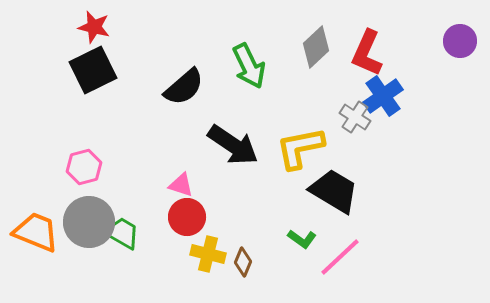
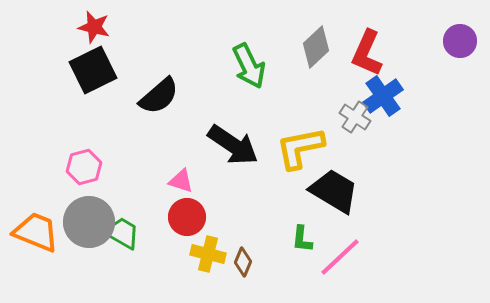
black semicircle: moved 25 px left, 9 px down
pink triangle: moved 4 px up
green L-shape: rotated 60 degrees clockwise
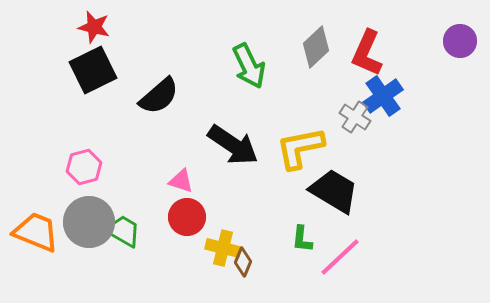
green trapezoid: moved 1 px right, 2 px up
yellow cross: moved 15 px right, 6 px up
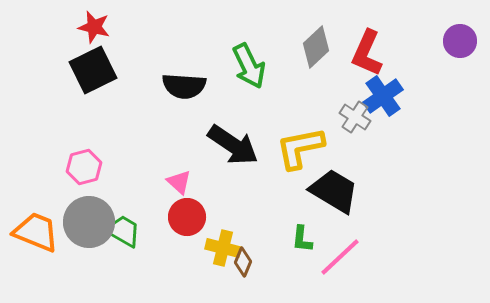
black semicircle: moved 25 px right, 10 px up; rotated 45 degrees clockwise
pink triangle: moved 2 px left, 1 px down; rotated 24 degrees clockwise
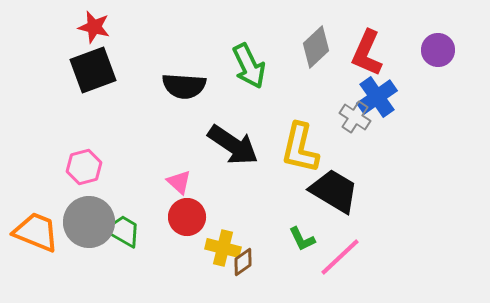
purple circle: moved 22 px left, 9 px down
black square: rotated 6 degrees clockwise
blue cross: moved 6 px left, 1 px down
yellow L-shape: rotated 66 degrees counterclockwise
green L-shape: rotated 32 degrees counterclockwise
brown diamond: rotated 32 degrees clockwise
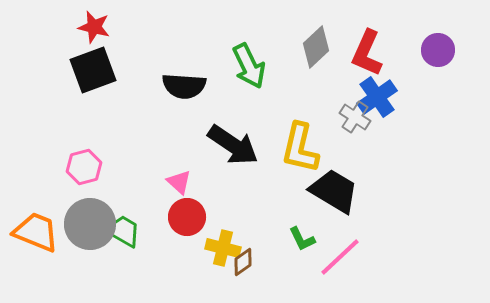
gray circle: moved 1 px right, 2 px down
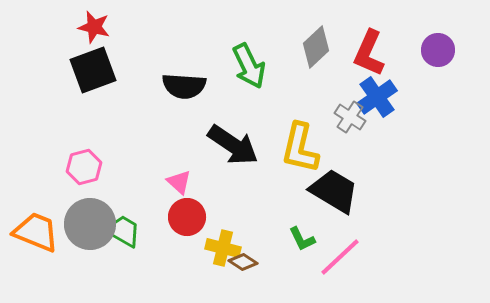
red L-shape: moved 2 px right
gray cross: moved 5 px left
brown diamond: rotated 68 degrees clockwise
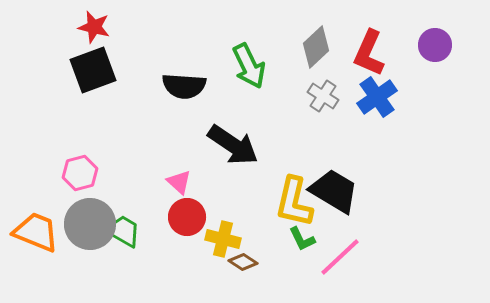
purple circle: moved 3 px left, 5 px up
gray cross: moved 27 px left, 21 px up
yellow L-shape: moved 6 px left, 54 px down
pink hexagon: moved 4 px left, 6 px down
yellow cross: moved 9 px up
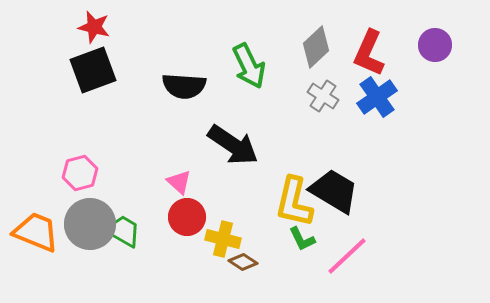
pink line: moved 7 px right, 1 px up
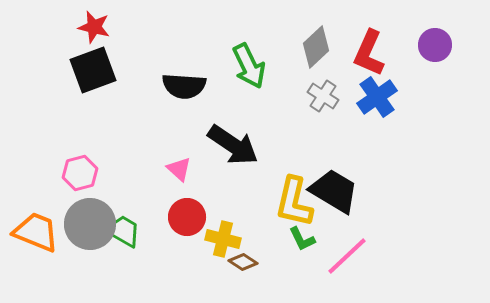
pink triangle: moved 13 px up
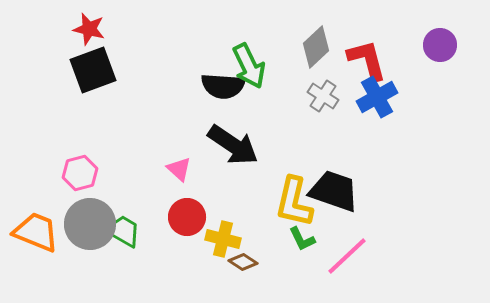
red star: moved 5 px left, 2 px down
purple circle: moved 5 px right
red L-shape: moved 2 px left, 7 px down; rotated 141 degrees clockwise
black semicircle: moved 39 px right
blue cross: rotated 6 degrees clockwise
black trapezoid: rotated 12 degrees counterclockwise
